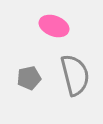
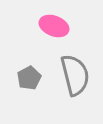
gray pentagon: rotated 15 degrees counterclockwise
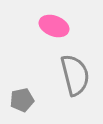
gray pentagon: moved 7 px left, 22 px down; rotated 15 degrees clockwise
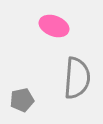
gray semicircle: moved 2 px right, 3 px down; rotated 18 degrees clockwise
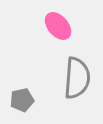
pink ellipse: moved 4 px right; rotated 28 degrees clockwise
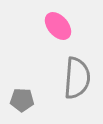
gray pentagon: rotated 15 degrees clockwise
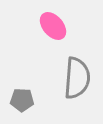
pink ellipse: moved 5 px left
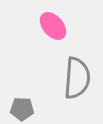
gray pentagon: moved 9 px down
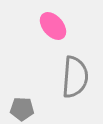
gray semicircle: moved 2 px left, 1 px up
